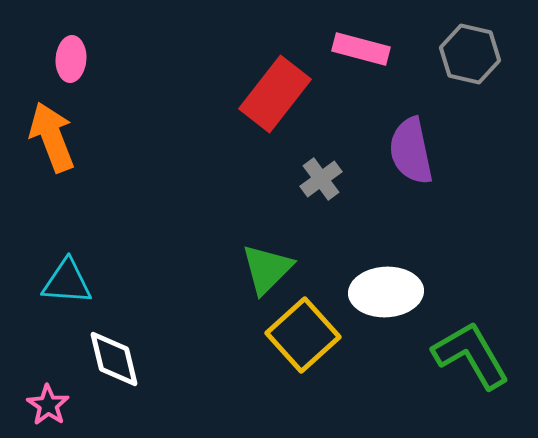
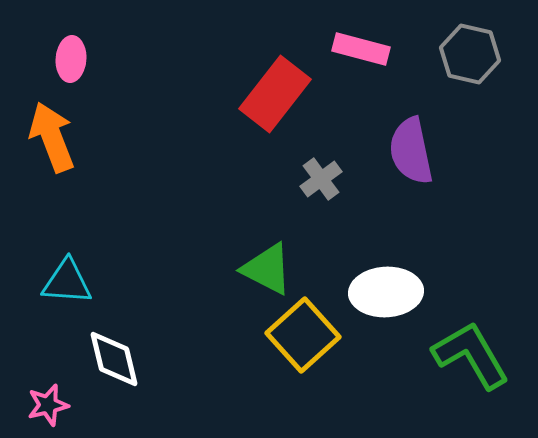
green triangle: rotated 48 degrees counterclockwise
pink star: rotated 24 degrees clockwise
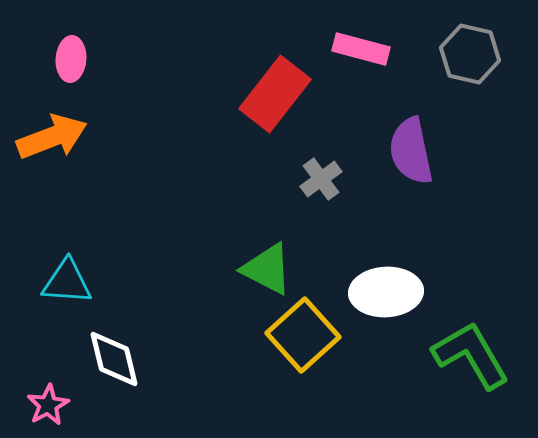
orange arrow: rotated 90 degrees clockwise
pink star: rotated 15 degrees counterclockwise
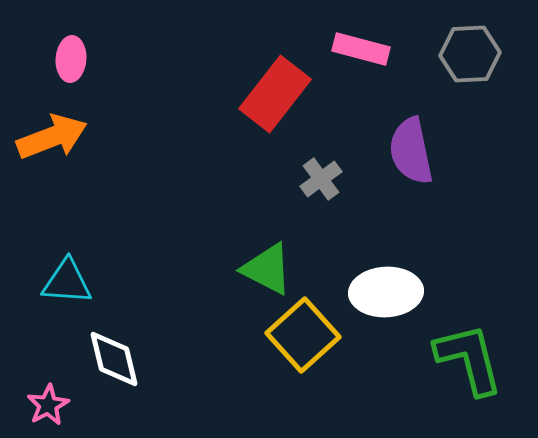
gray hexagon: rotated 16 degrees counterclockwise
green L-shape: moved 2 px left, 4 px down; rotated 16 degrees clockwise
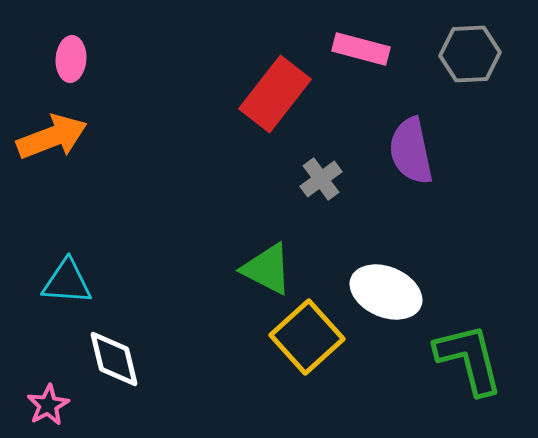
white ellipse: rotated 26 degrees clockwise
yellow square: moved 4 px right, 2 px down
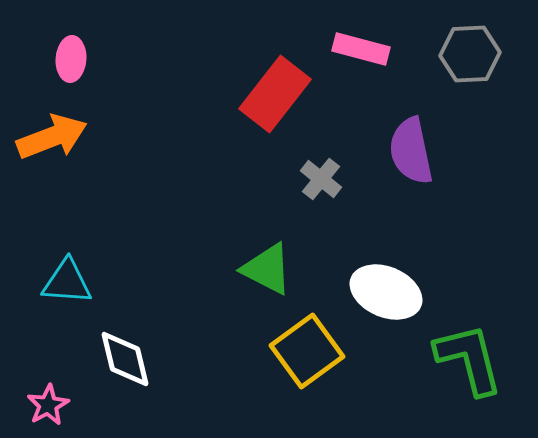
gray cross: rotated 15 degrees counterclockwise
yellow square: moved 14 px down; rotated 6 degrees clockwise
white diamond: moved 11 px right
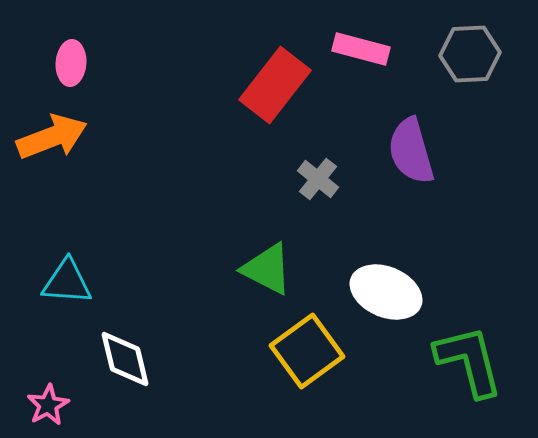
pink ellipse: moved 4 px down
red rectangle: moved 9 px up
purple semicircle: rotated 4 degrees counterclockwise
gray cross: moved 3 px left
green L-shape: moved 2 px down
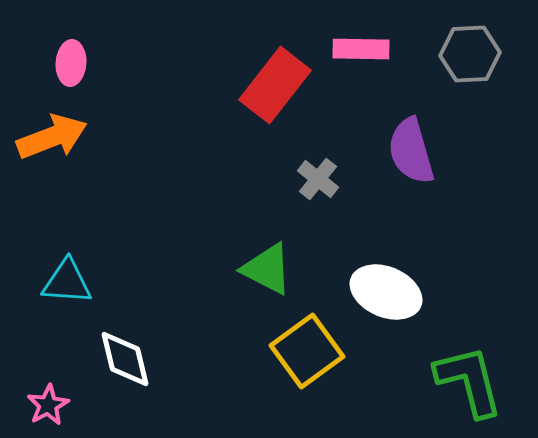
pink rectangle: rotated 14 degrees counterclockwise
green L-shape: moved 20 px down
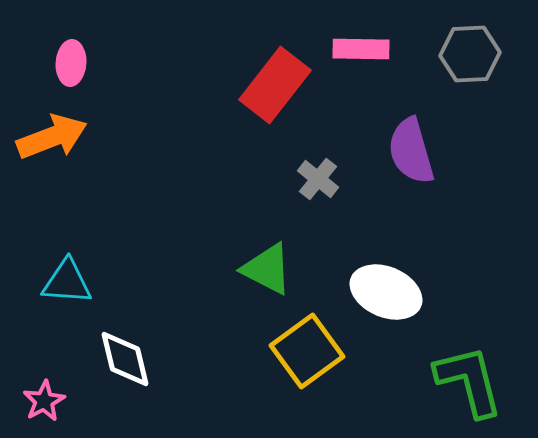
pink star: moved 4 px left, 4 px up
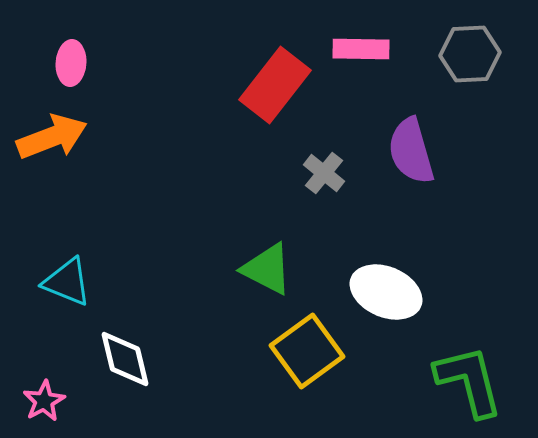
gray cross: moved 6 px right, 6 px up
cyan triangle: rotated 18 degrees clockwise
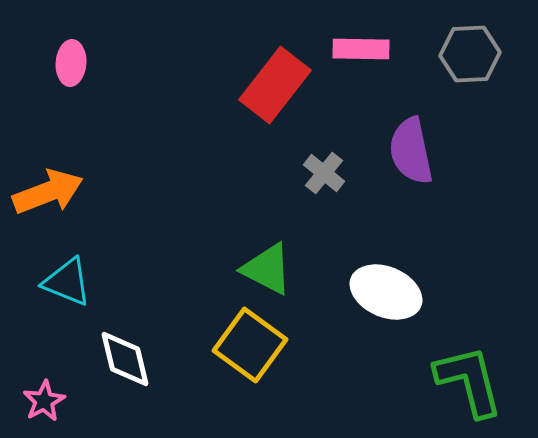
orange arrow: moved 4 px left, 55 px down
purple semicircle: rotated 4 degrees clockwise
yellow square: moved 57 px left, 6 px up; rotated 18 degrees counterclockwise
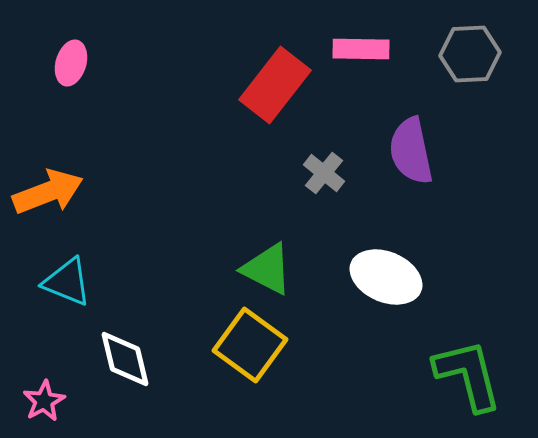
pink ellipse: rotated 12 degrees clockwise
white ellipse: moved 15 px up
green L-shape: moved 1 px left, 6 px up
